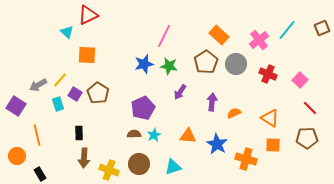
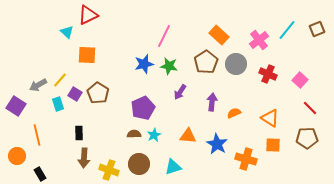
brown square at (322, 28): moved 5 px left, 1 px down
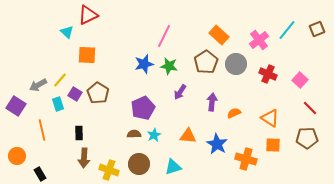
orange line at (37, 135): moved 5 px right, 5 px up
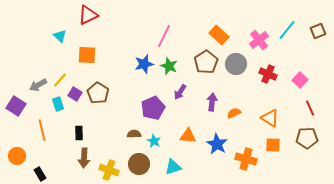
brown square at (317, 29): moved 1 px right, 2 px down
cyan triangle at (67, 32): moved 7 px left, 4 px down
green star at (169, 66): rotated 12 degrees clockwise
purple pentagon at (143, 108): moved 10 px right
red line at (310, 108): rotated 21 degrees clockwise
cyan star at (154, 135): moved 6 px down; rotated 16 degrees counterclockwise
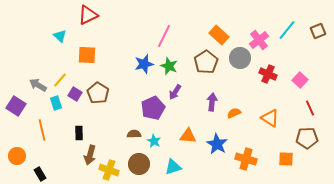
gray circle at (236, 64): moved 4 px right, 6 px up
gray arrow at (38, 85): rotated 60 degrees clockwise
purple arrow at (180, 92): moved 5 px left
cyan rectangle at (58, 104): moved 2 px left, 1 px up
orange square at (273, 145): moved 13 px right, 14 px down
brown arrow at (84, 158): moved 6 px right, 3 px up; rotated 12 degrees clockwise
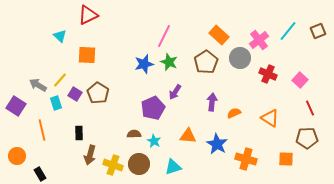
cyan line at (287, 30): moved 1 px right, 1 px down
green star at (169, 66): moved 4 px up
yellow cross at (109, 170): moved 4 px right, 5 px up
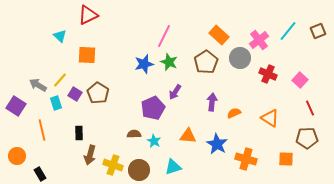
brown circle at (139, 164): moved 6 px down
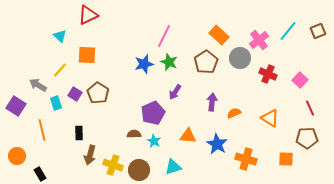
yellow line at (60, 80): moved 10 px up
purple pentagon at (153, 108): moved 5 px down
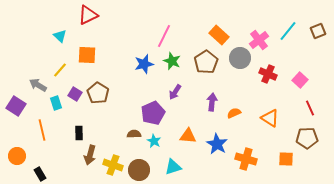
green star at (169, 62): moved 3 px right, 1 px up
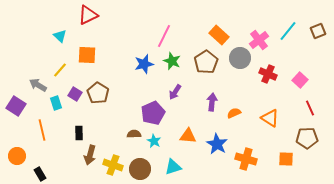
brown circle at (139, 170): moved 1 px right, 1 px up
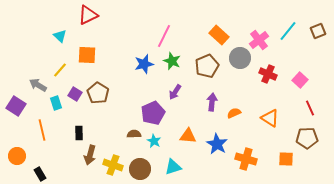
brown pentagon at (206, 62): moved 1 px right, 4 px down; rotated 10 degrees clockwise
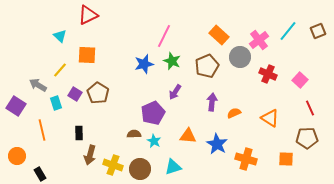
gray circle at (240, 58): moved 1 px up
